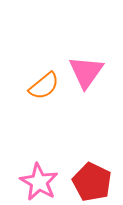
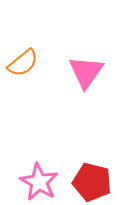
orange semicircle: moved 21 px left, 23 px up
red pentagon: rotated 12 degrees counterclockwise
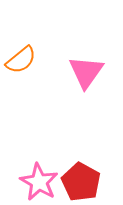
orange semicircle: moved 2 px left, 3 px up
red pentagon: moved 11 px left; rotated 15 degrees clockwise
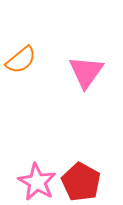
pink star: moved 2 px left
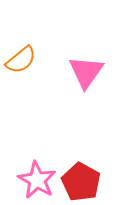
pink star: moved 2 px up
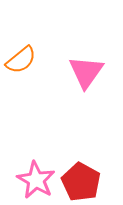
pink star: moved 1 px left
